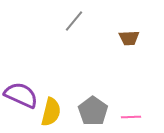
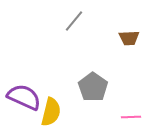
purple semicircle: moved 3 px right, 2 px down
gray pentagon: moved 24 px up
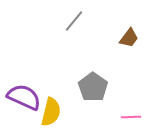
brown trapezoid: rotated 50 degrees counterclockwise
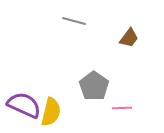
gray line: rotated 65 degrees clockwise
gray pentagon: moved 1 px right, 1 px up
purple semicircle: moved 8 px down
pink line: moved 9 px left, 9 px up
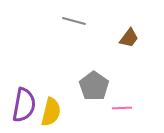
purple semicircle: rotated 76 degrees clockwise
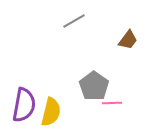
gray line: rotated 45 degrees counterclockwise
brown trapezoid: moved 1 px left, 2 px down
pink line: moved 10 px left, 5 px up
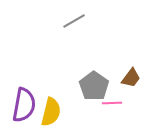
brown trapezoid: moved 3 px right, 38 px down
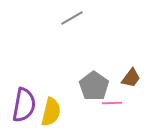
gray line: moved 2 px left, 3 px up
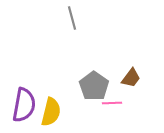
gray line: rotated 75 degrees counterclockwise
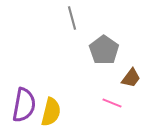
gray pentagon: moved 10 px right, 36 px up
pink line: rotated 24 degrees clockwise
